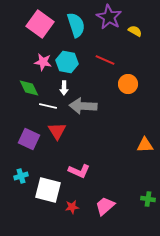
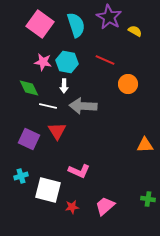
white arrow: moved 2 px up
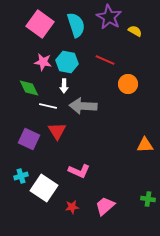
white square: moved 4 px left, 2 px up; rotated 20 degrees clockwise
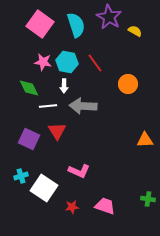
red line: moved 10 px left, 3 px down; rotated 30 degrees clockwise
white line: rotated 18 degrees counterclockwise
orange triangle: moved 5 px up
pink trapezoid: rotated 60 degrees clockwise
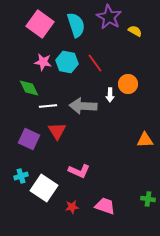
white arrow: moved 46 px right, 9 px down
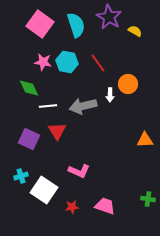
red line: moved 3 px right
gray arrow: rotated 16 degrees counterclockwise
white square: moved 2 px down
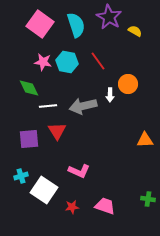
red line: moved 2 px up
purple square: rotated 30 degrees counterclockwise
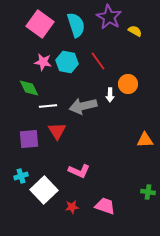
white square: rotated 12 degrees clockwise
green cross: moved 7 px up
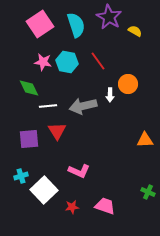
pink square: rotated 20 degrees clockwise
green cross: rotated 16 degrees clockwise
